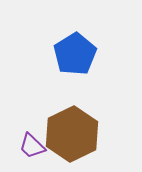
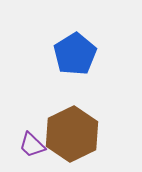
purple trapezoid: moved 1 px up
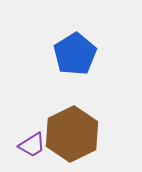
purple trapezoid: rotated 76 degrees counterclockwise
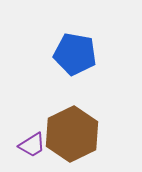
blue pentagon: rotated 30 degrees counterclockwise
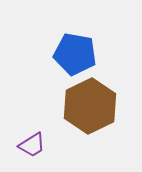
brown hexagon: moved 18 px right, 28 px up
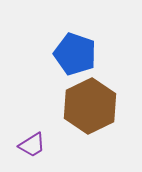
blue pentagon: rotated 9 degrees clockwise
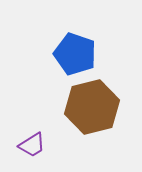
brown hexagon: moved 2 px right, 1 px down; rotated 12 degrees clockwise
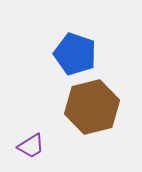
purple trapezoid: moved 1 px left, 1 px down
